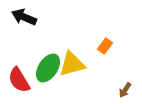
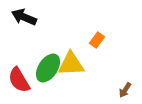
orange rectangle: moved 8 px left, 6 px up
yellow triangle: moved 1 px left; rotated 12 degrees clockwise
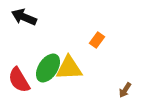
yellow triangle: moved 2 px left, 4 px down
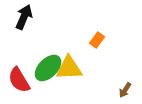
black arrow: rotated 90 degrees clockwise
green ellipse: rotated 12 degrees clockwise
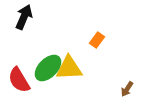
brown arrow: moved 2 px right, 1 px up
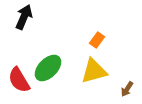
yellow triangle: moved 25 px right, 3 px down; rotated 12 degrees counterclockwise
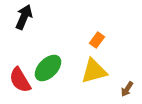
red semicircle: moved 1 px right
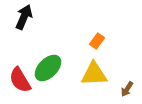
orange rectangle: moved 1 px down
yellow triangle: moved 3 px down; rotated 12 degrees clockwise
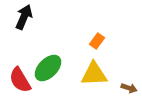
brown arrow: moved 2 px right, 1 px up; rotated 105 degrees counterclockwise
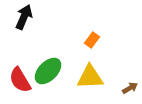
orange rectangle: moved 5 px left, 1 px up
green ellipse: moved 3 px down
yellow triangle: moved 4 px left, 3 px down
brown arrow: moved 1 px right; rotated 49 degrees counterclockwise
